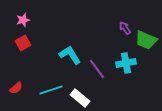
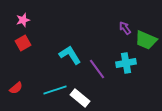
cyan line: moved 4 px right
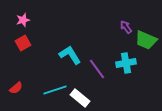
purple arrow: moved 1 px right, 1 px up
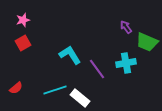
green trapezoid: moved 1 px right, 2 px down
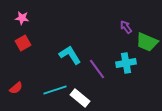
pink star: moved 1 px left, 2 px up; rotated 24 degrees clockwise
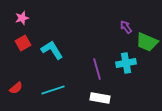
pink star: rotated 24 degrees counterclockwise
cyan L-shape: moved 18 px left, 5 px up
purple line: rotated 20 degrees clockwise
cyan line: moved 2 px left
white rectangle: moved 20 px right; rotated 30 degrees counterclockwise
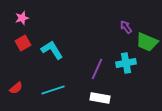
purple line: rotated 40 degrees clockwise
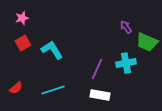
white rectangle: moved 3 px up
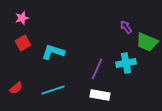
cyan L-shape: moved 1 px right, 2 px down; rotated 40 degrees counterclockwise
